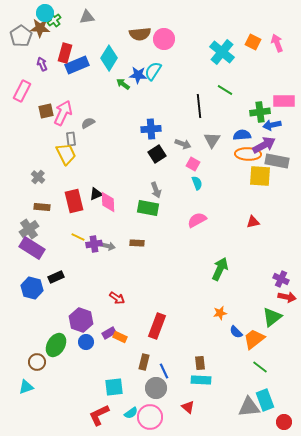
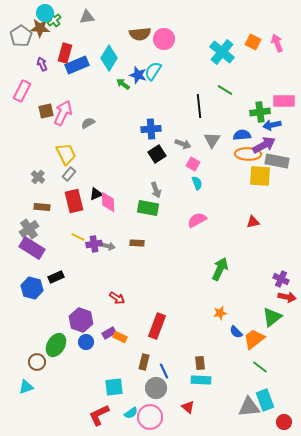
blue star at (138, 75): rotated 12 degrees clockwise
gray rectangle at (71, 139): moved 2 px left, 35 px down; rotated 48 degrees clockwise
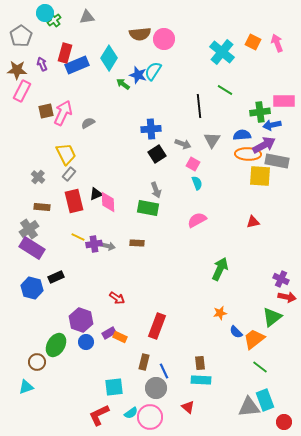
brown star at (40, 28): moved 23 px left, 42 px down
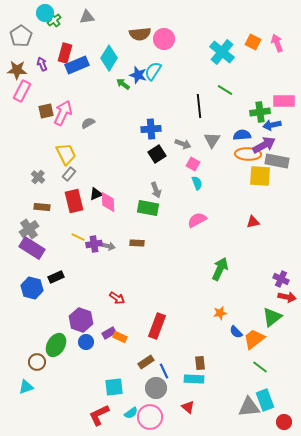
brown rectangle at (144, 362): moved 2 px right; rotated 42 degrees clockwise
cyan rectangle at (201, 380): moved 7 px left, 1 px up
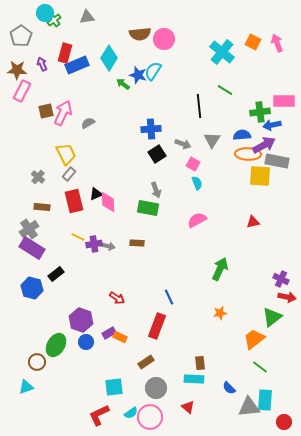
black rectangle at (56, 277): moved 3 px up; rotated 14 degrees counterclockwise
blue semicircle at (236, 332): moved 7 px left, 56 px down
blue line at (164, 371): moved 5 px right, 74 px up
cyan rectangle at (265, 400): rotated 25 degrees clockwise
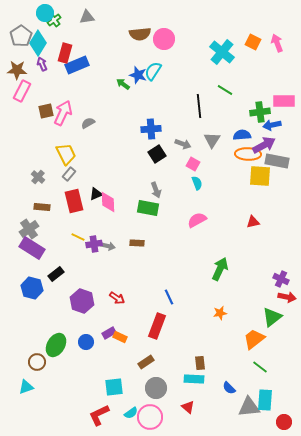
cyan diamond at (109, 58): moved 71 px left, 15 px up
purple hexagon at (81, 320): moved 1 px right, 19 px up
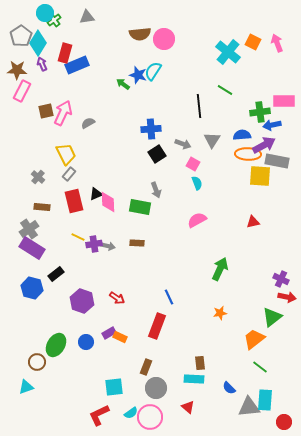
cyan cross at (222, 52): moved 6 px right
green rectangle at (148, 208): moved 8 px left, 1 px up
brown rectangle at (146, 362): moved 5 px down; rotated 35 degrees counterclockwise
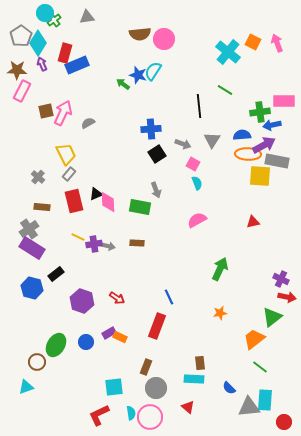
cyan semicircle at (131, 413): rotated 64 degrees counterclockwise
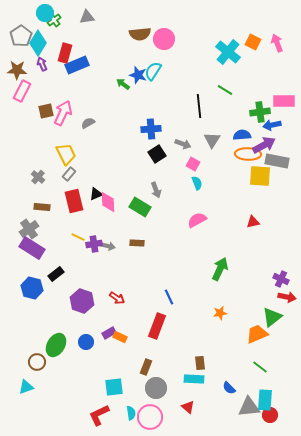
green rectangle at (140, 207): rotated 20 degrees clockwise
orange trapezoid at (254, 339): moved 3 px right, 5 px up; rotated 15 degrees clockwise
red circle at (284, 422): moved 14 px left, 7 px up
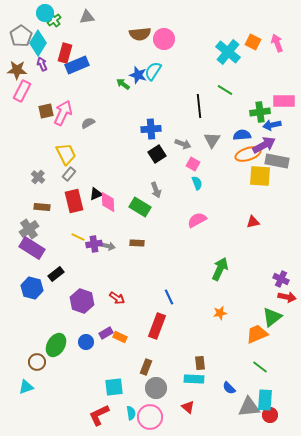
orange ellipse at (248, 154): rotated 20 degrees counterclockwise
purple rectangle at (109, 333): moved 3 px left
